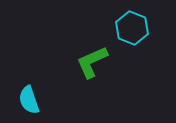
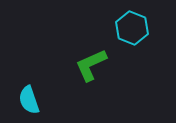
green L-shape: moved 1 px left, 3 px down
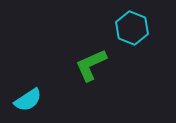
cyan semicircle: moved 1 px left; rotated 104 degrees counterclockwise
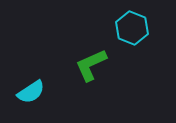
cyan semicircle: moved 3 px right, 8 px up
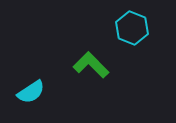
green L-shape: rotated 69 degrees clockwise
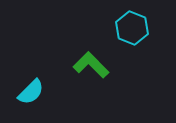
cyan semicircle: rotated 12 degrees counterclockwise
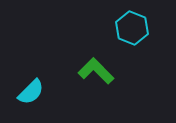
green L-shape: moved 5 px right, 6 px down
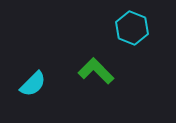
cyan semicircle: moved 2 px right, 8 px up
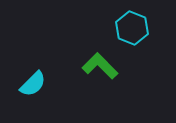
green L-shape: moved 4 px right, 5 px up
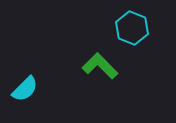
cyan semicircle: moved 8 px left, 5 px down
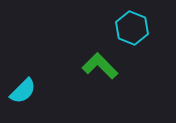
cyan semicircle: moved 2 px left, 2 px down
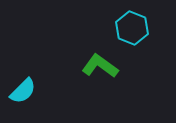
green L-shape: rotated 9 degrees counterclockwise
